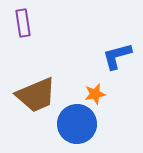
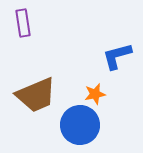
blue circle: moved 3 px right, 1 px down
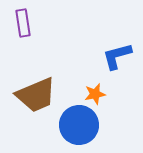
blue circle: moved 1 px left
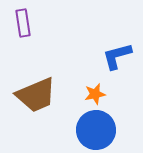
blue circle: moved 17 px right, 5 px down
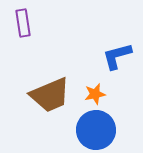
brown trapezoid: moved 14 px right
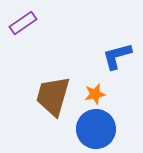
purple rectangle: rotated 64 degrees clockwise
brown trapezoid: moved 3 px right, 1 px down; rotated 129 degrees clockwise
blue circle: moved 1 px up
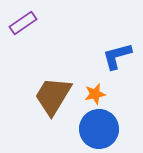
brown trapezoid: rotated 15 degrees clockwise
blue circle: moved 3 px right
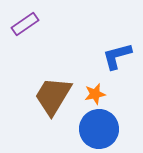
purple rectangle: moved 2 px right, 1 px down
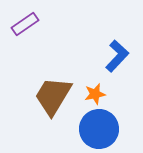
blue L-shape: rotated 148 degrees clockwise
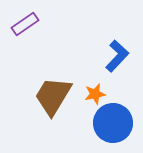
blue circle: moved 14 px right, 6 px up
